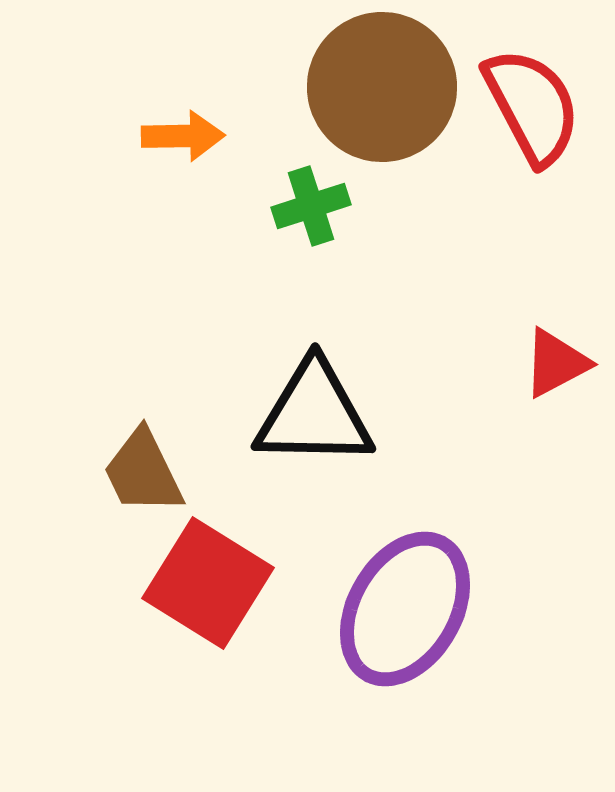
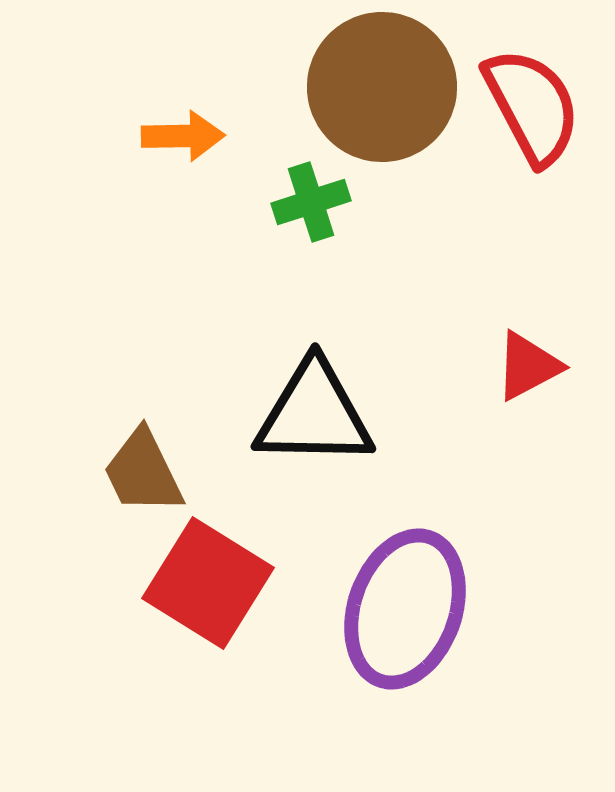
green cross: moved 4 px up
red triangle: moved 28 px left, 3 px down
purple ellipse: rotated 11 degrees counterclockwise
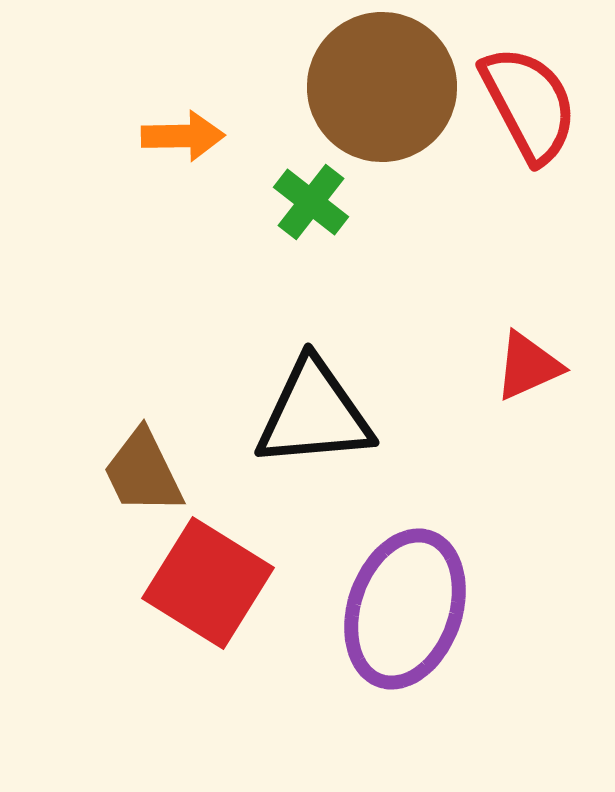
red semicircle: moved 3 px left, 2 px up
green cross: rotated 34 degrees counterclockwise
red triangle: rotated 4 degrees clockwise
black triangle: rotated 6 degrees counterclockwise
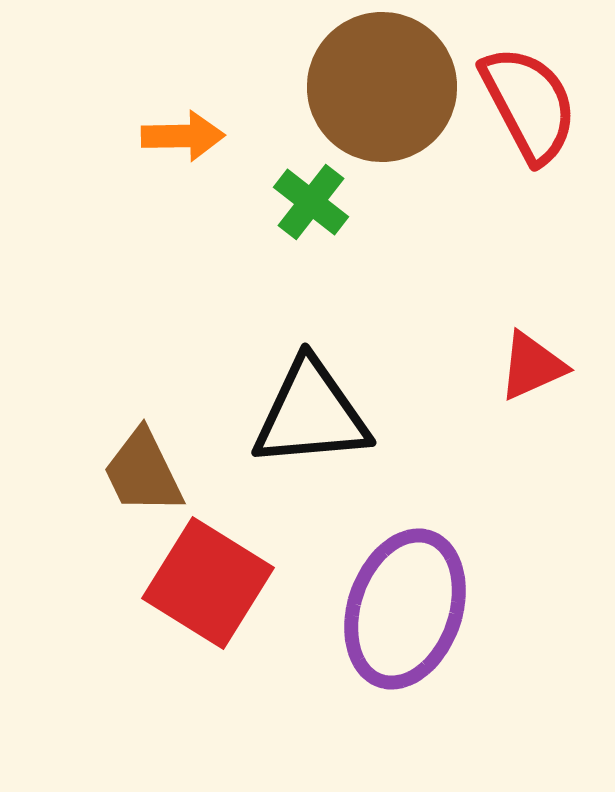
red triangle: moved 4 px right
black triangle: moved 3 px left
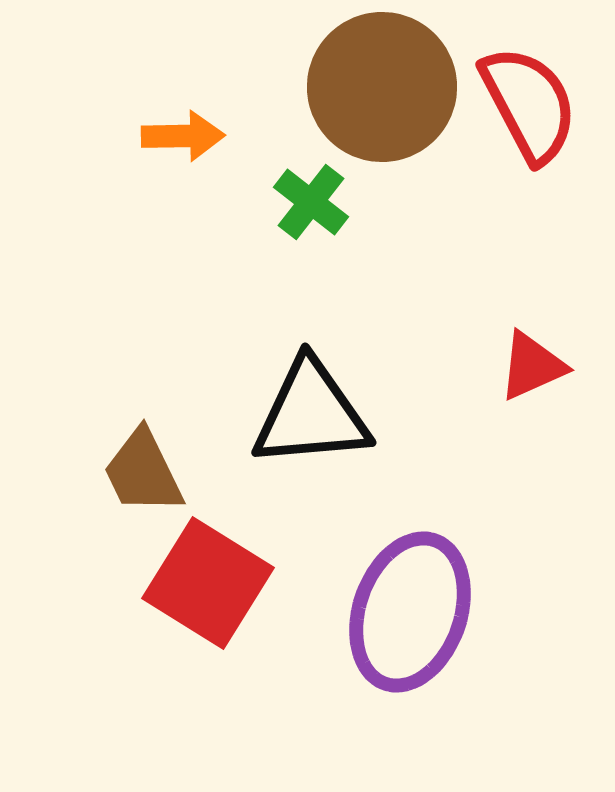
purple ellipse: moved 5 px right, 3 px down
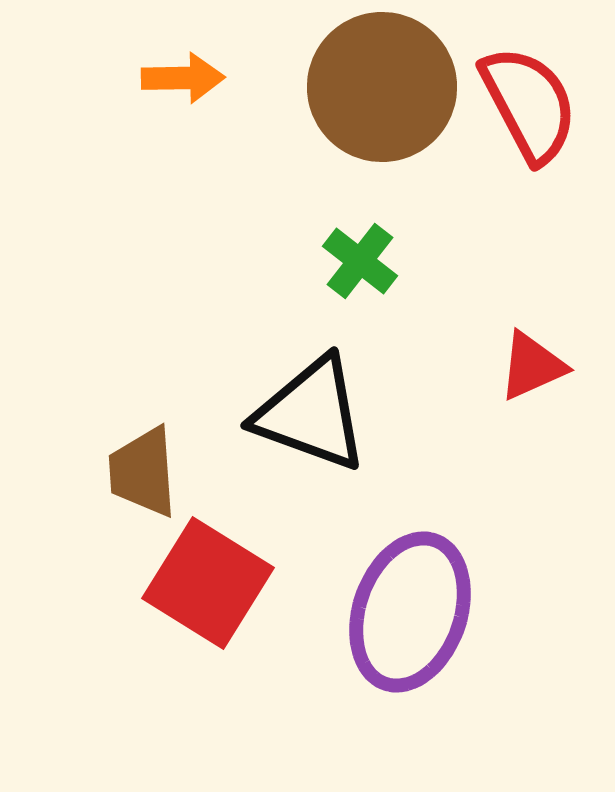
orange arrow: moved 58 px up
green cross: moved 49 px right, 59 px down
black triangle: rotated 25 degrees clockwise
brown trapezoid: rotated 22 degrees clockwise
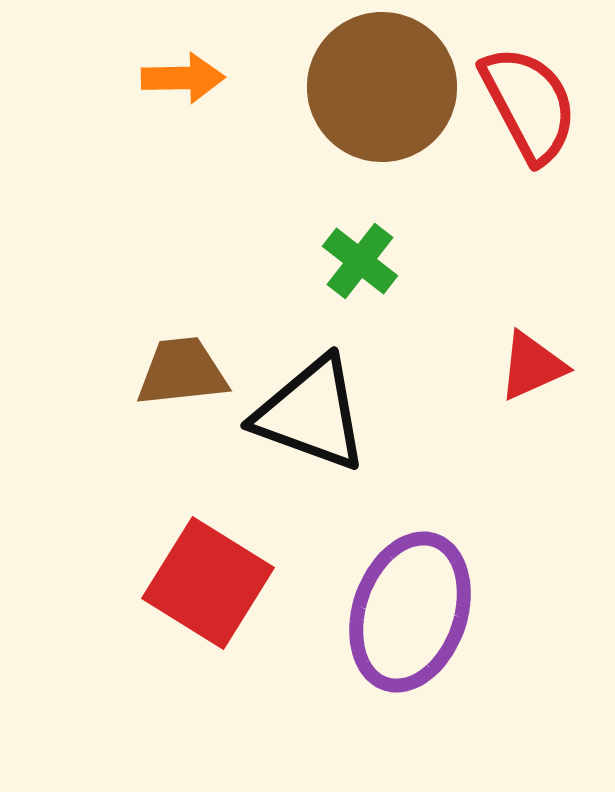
brown trapezoid: moved 39 px right, 100 px up; rotated 88 degrees clockwise
